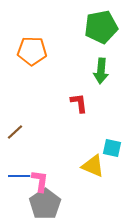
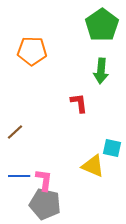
green pentagon: moved 1 px right, 2 px up; rotated 24 degrees counterclockwise
pink L-shape: moved 4 px right, 1 px up
gray pentagon: rotated 24 degrees counterclockwise
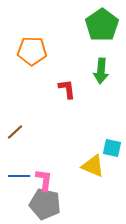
red L-shape: moved 12 px left, 14 px up
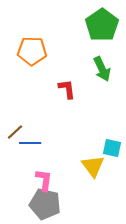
green arrow: moved 1 px right, 2 px up; rotated 30 degrees counterclockwise
yellow triangle: rotated 30 degrees clockwise
blue line: moved 11 px right, 33 px up
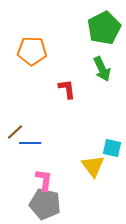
green pentagon: moved 2 px right, 3 px down; rotated 8 degrees clockwise
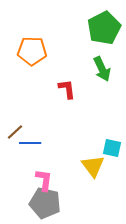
gray pentagon: moved 1 px up
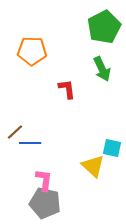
green pentagon: moved 1 px up
yellow triangle: rotated 10 degrees counterclockwise
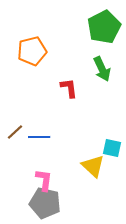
orange pentagon: rotated 16 degrees counterclockwise
red L-shape: moved 2 px right, 1 px up
blue line: moved 9 px right, 6 px up
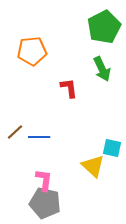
orange pentagon: rotated 8 degrees clockwise
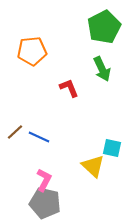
red L-shape: rotated 15 degrees counterclockwise
blue line: rotated 25 degrees clockwise
pink L-shape: rotated 20 degrees clockwise
